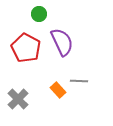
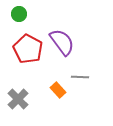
green circle: moved 20 px left
purple semicircle: rotated 12 degrees counterclockwise
red pentagon: moved 2 px right, 1 px down
gray line: moved 1 px right, 4 px up
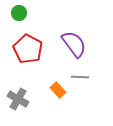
green circle: moved 1 px up
purple semicircle: moved 12 px right, 2 px down
gray cross: rotated 15 degrees counterclockwise
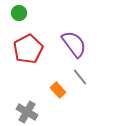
red pentagon: rotated 16 degrees clockwise
gray line: rotated 48 degrees clockwise
gray cross: moved 9 px right, 13 px down
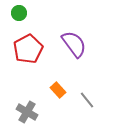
gray line: moved 7 px right, 23 px down
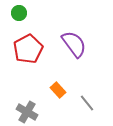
gray line: moved 3 px down
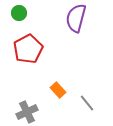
purple semicircle: moved 2 px right, 26 px up; rotated 128 degrees counterclockwise
gray cross: rotated 35 degrees clockwise
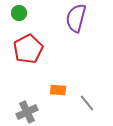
orange rectangle: rotated 42 degrees counterclockwise
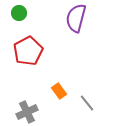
red pentagon: moved 2 px down
orange rectangle: moved 1 px right, 1 px down; rotated 49 degrees clockwise
